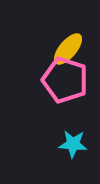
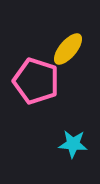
pink pentagon: moved 29 px left, 1 px down
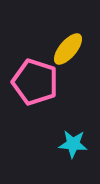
pink pentagon: moved 1 px left, 1 px down
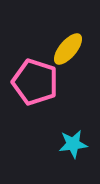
cyan star: rotated 12 degrees counterclockwise
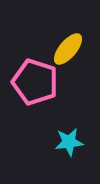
cyan star: moved 4 px left, 2 px up
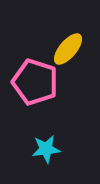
cyan star: moved 23 px left, 7 px down
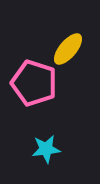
pink pentagon: moved 1 px left, 1 px down
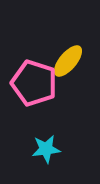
yellow ellipse: moved 12 px down
